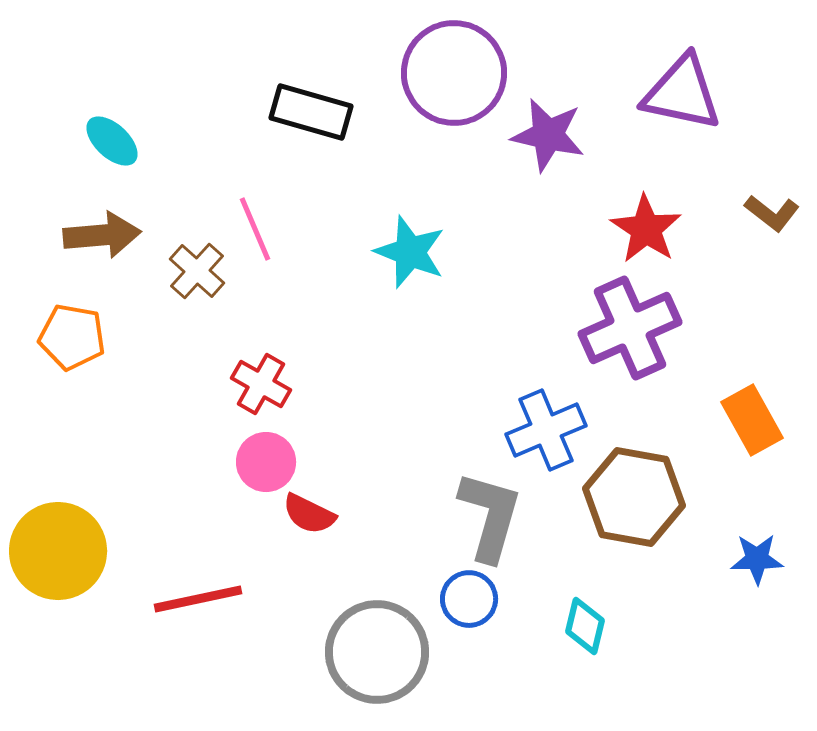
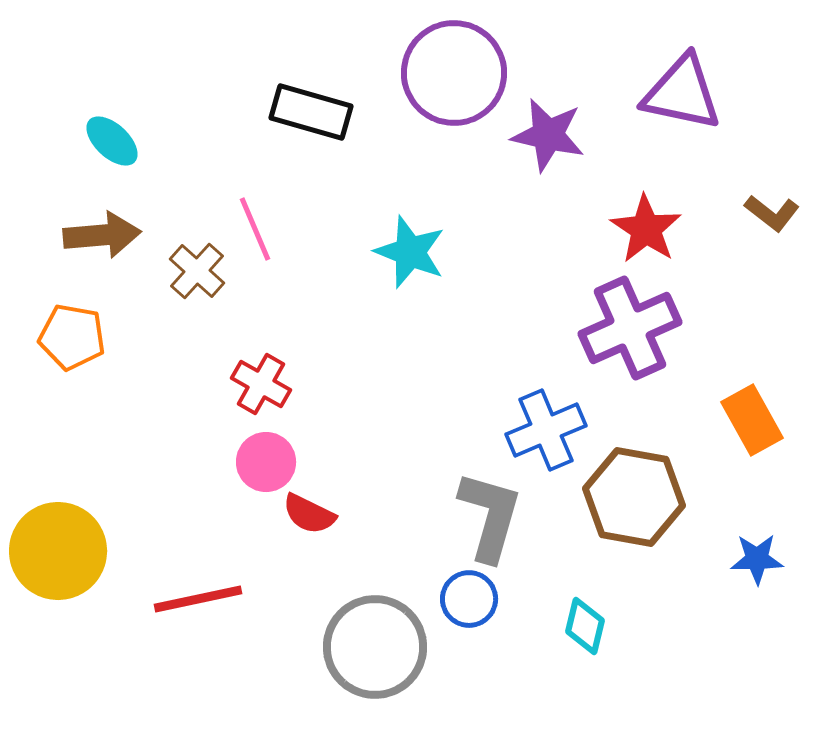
gray circle: moved 2 px left, 5 px up
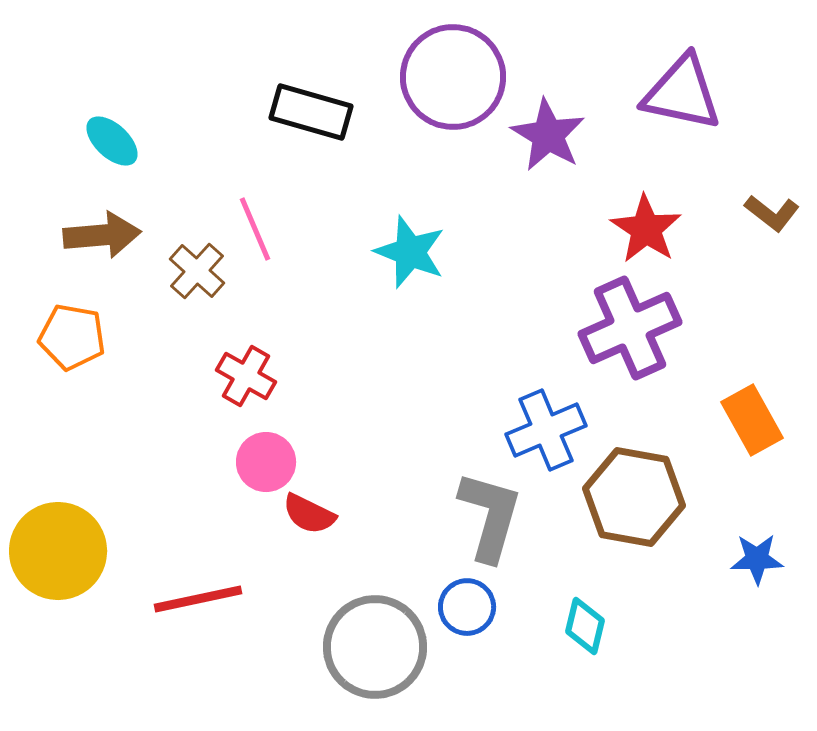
purple circle: moved 1 px left, 4 px down
purple star: rotated 18 degrees clockwise
red cross: moved 15 px left, 8 px up
blue circle: moved 2 px left, 8 px down
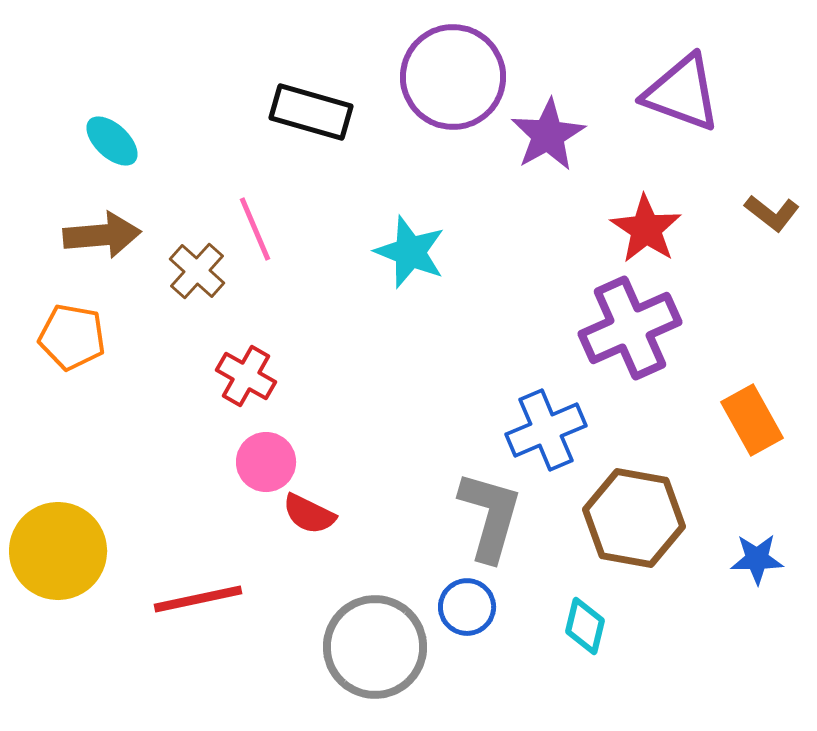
purple triangle: rotated 8 degrees clockwise
purple star: rotated 12 degrees clockwise
brown hexagon: moved 21 px down
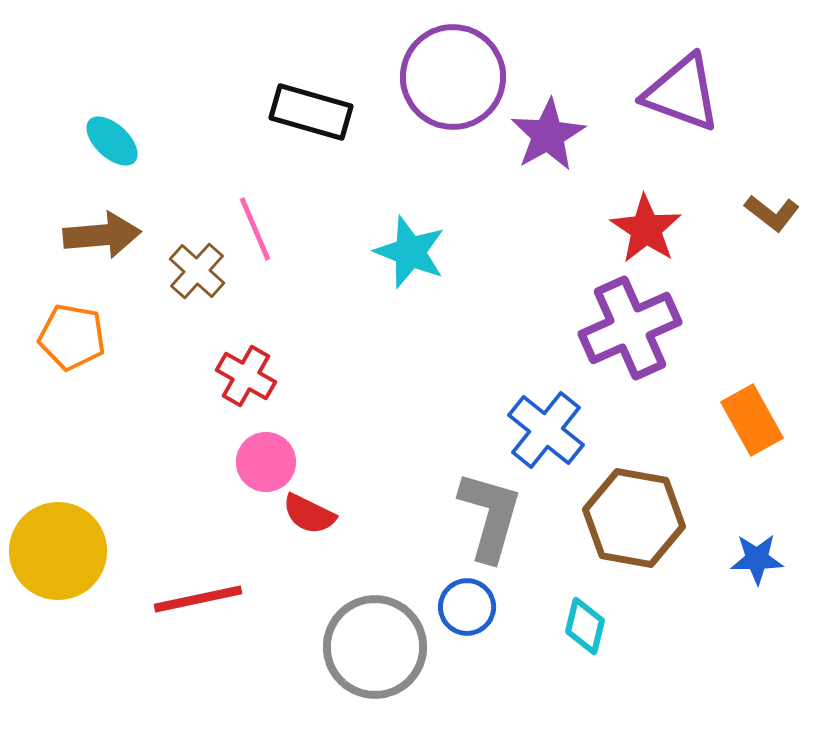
blue cross: rotated 28 degrees counterclockwise
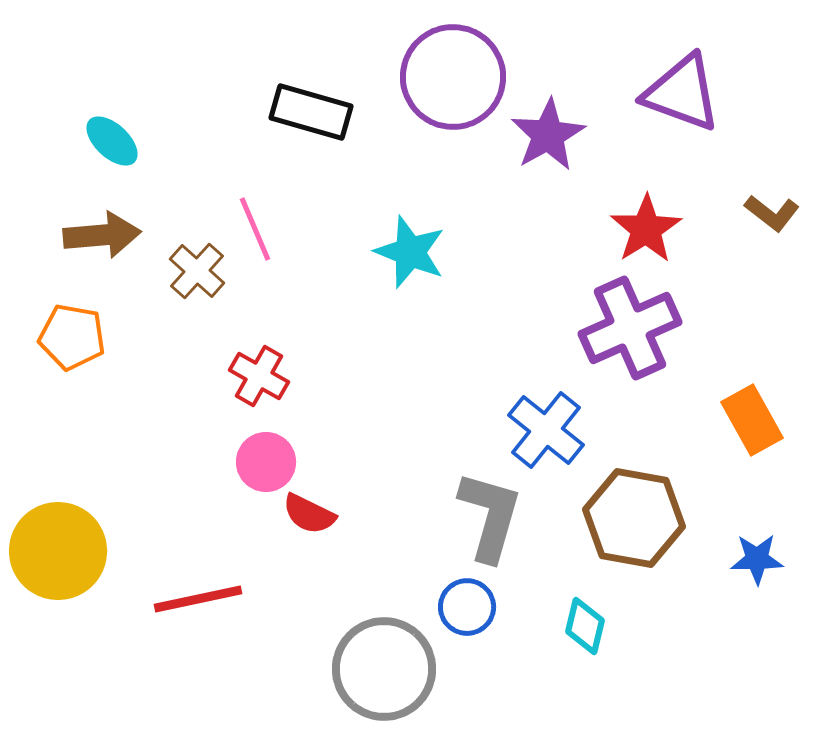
red star: rotated 6 degrees clockwise
red cross: moved 13 px right
gray circle: moved 9 px right, 22 px down
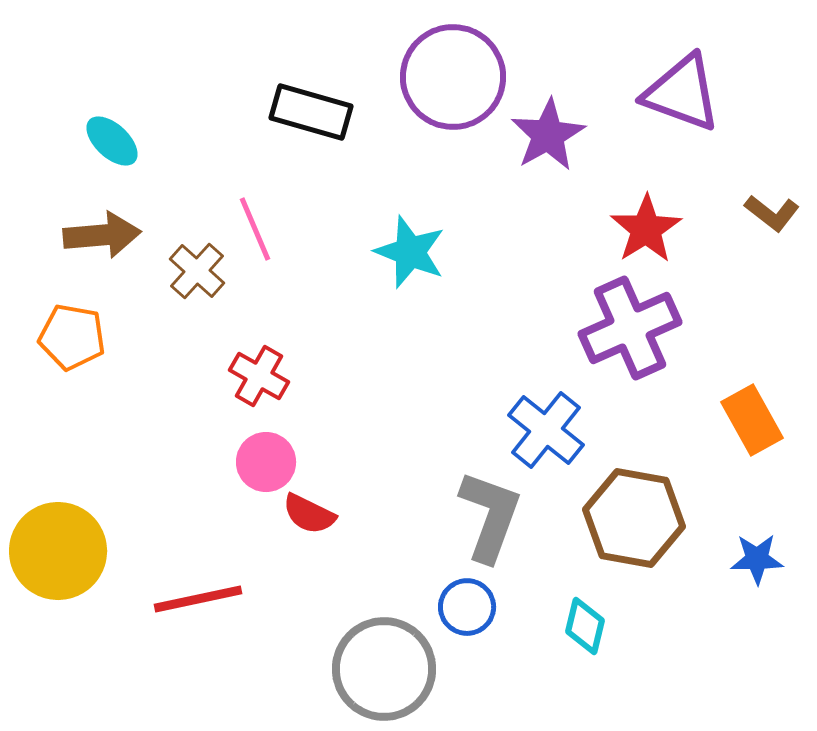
gray L-shape: rotated 4 degrees clockwise
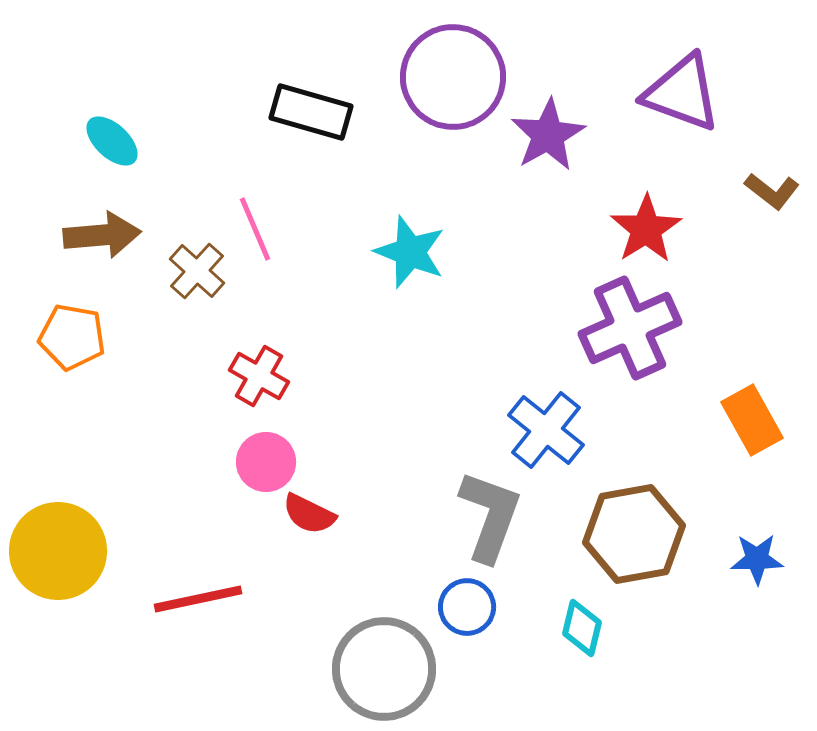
brown L-shape: moved 22 px up
brown hexagon: moved 16 px down; rotated 20 degrees counterclockwise
cyan diamond: moved 3 px left, 2 px down
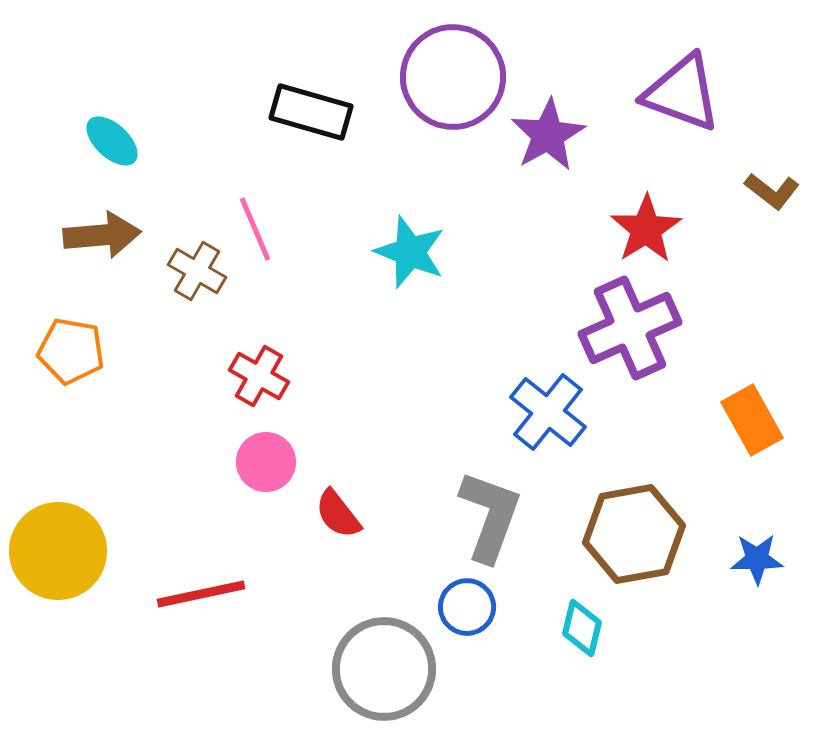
brown cross: rotated 12 degrees counterclockwise
orange pentagon: moved 1 px left, 14 px down
blue cross: moved 2 px right, 18 px up
red semicircle: moved 29 px right; rotated 26 degrees clockwise
red line: moved 3 px right, 5 px up
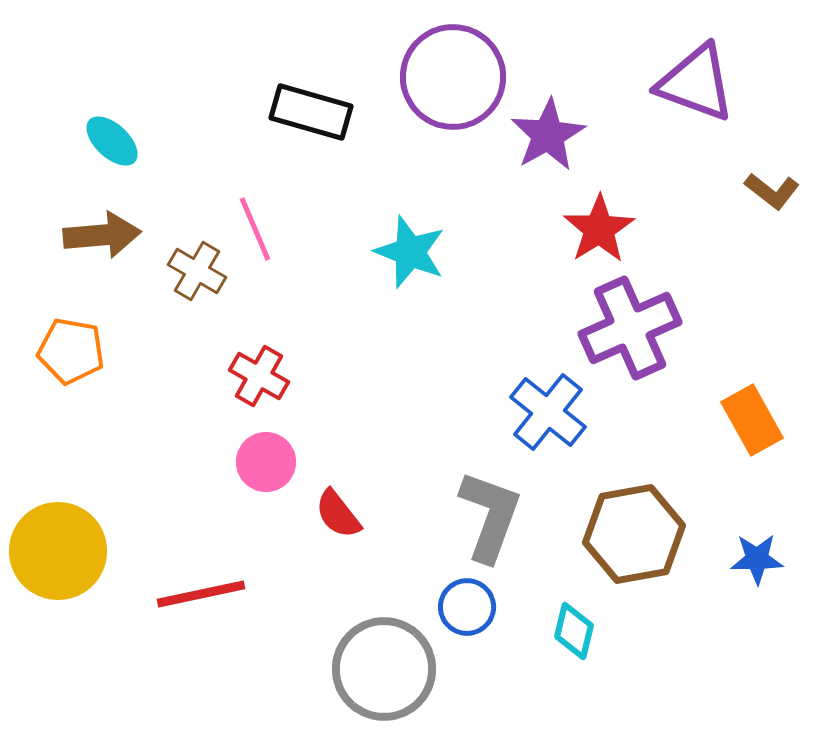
purple triangle: moved 14 px right, 10 px up
red star: moved 47 px left
cyan diamond: moved 8 px left, 3 px down
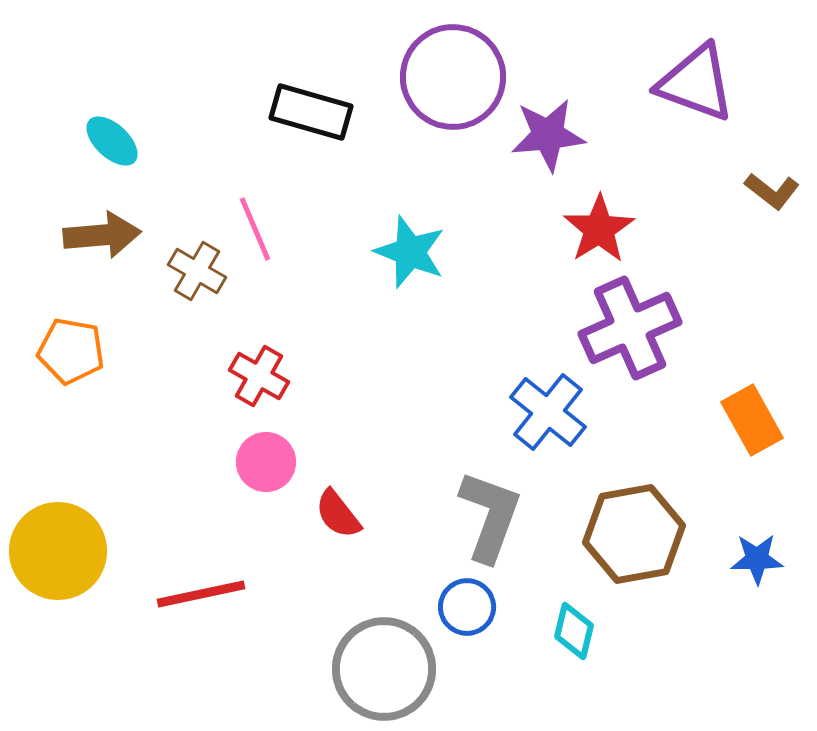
purple star: rotated 24 degrees clockwise
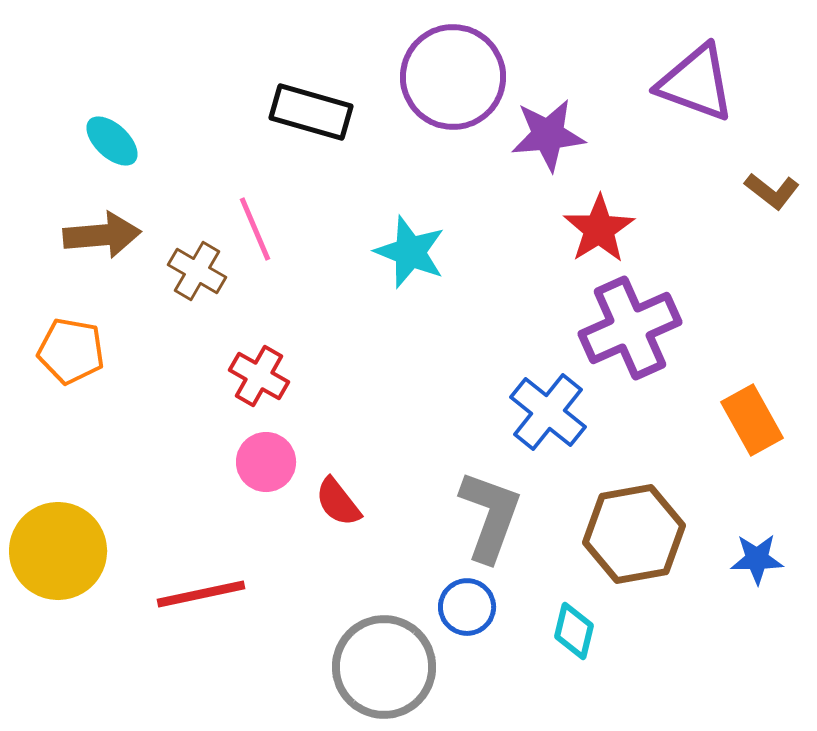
red semicircle: moved 12 px up
gray circle: moved 2 px up
